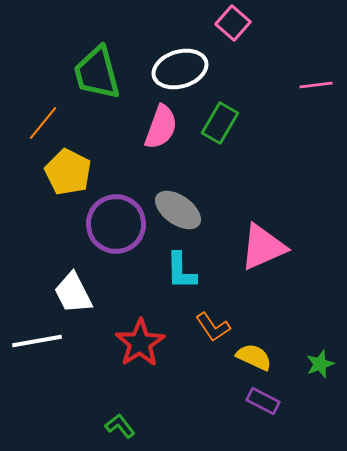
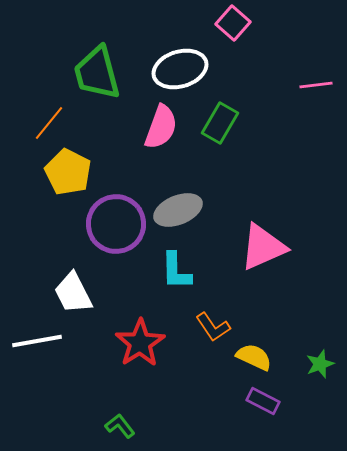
orange line: moved 6 px right
gray ellipse: rotated 57 degrees counterclockwise
cyan L-shape: moved 5 px left
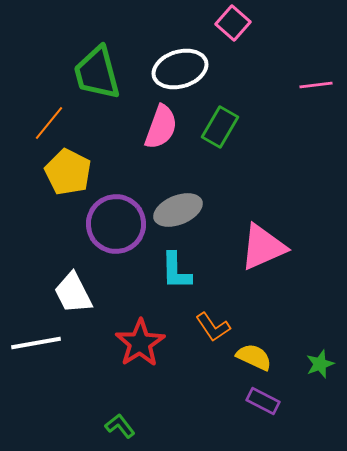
green rectangle: moved 4 px down
white line: moved 1 px left, 2 px down
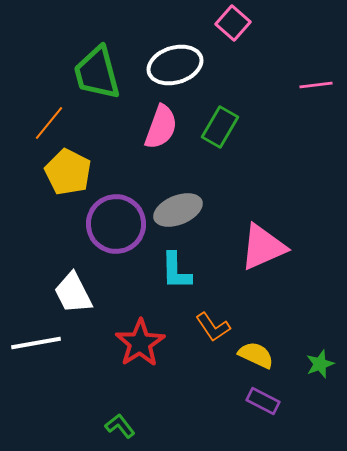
white ellipse: moved 5 px left, 4 px up
yellow semicircle: moved 2 px right, 2 px up
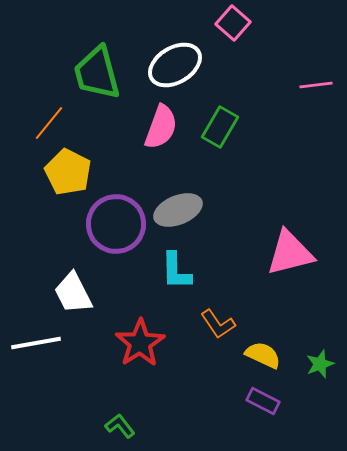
white ellipse: rotated 14 degrees counterclockwise
pink triangle: moved 27 px right, 6 px down; rotated 10 degrees clockwise
orange L-shape: moved 5 px right, 3 px up
yellow semicircle: moved 7 px right
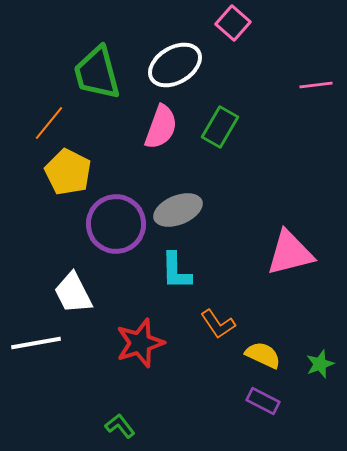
red star: rotated 15 degrees clockwise
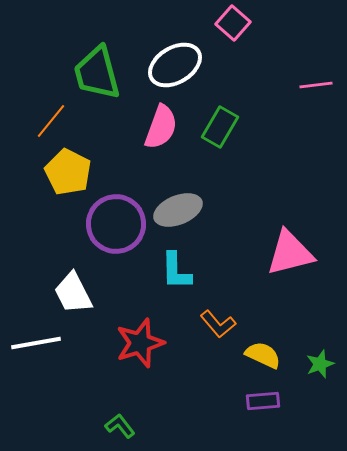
orange line: moved 2 px right, 2 px up
orange L-shape: rotated 6 degrees counterclockwise
purple rectangle: rotated 32 degrees counterclockwise
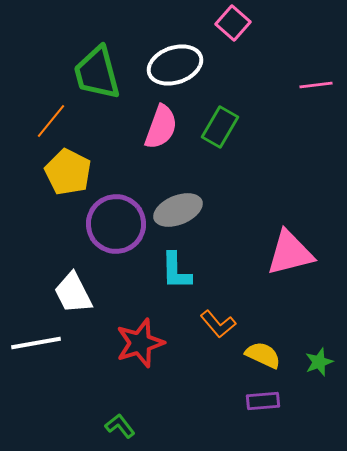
white ellipse: rotated 12 degrees clockwise
green star: moved 1 px left, 2 px up
